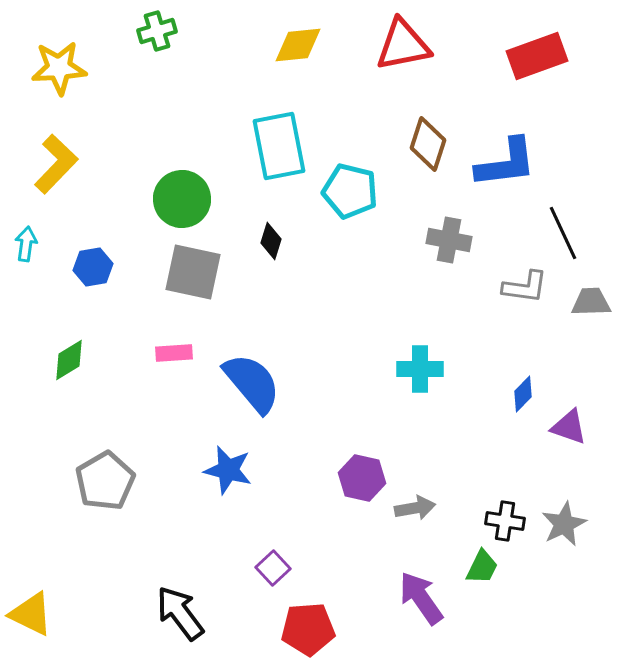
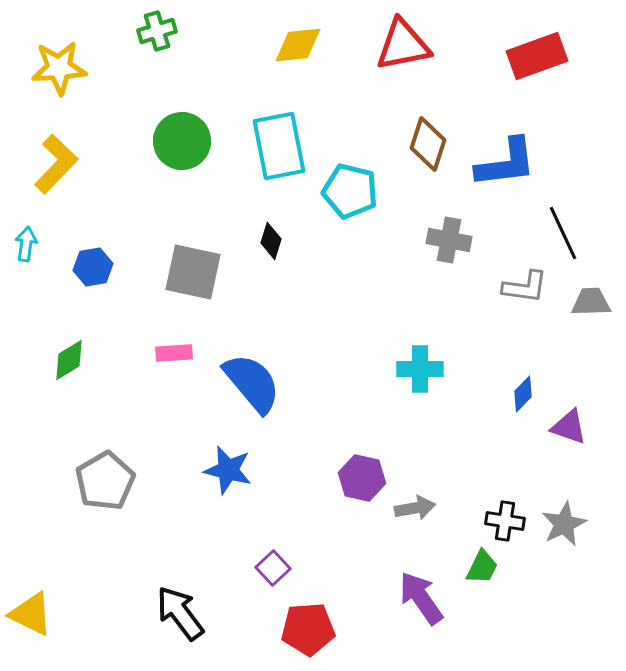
green circle: moved 58 px up
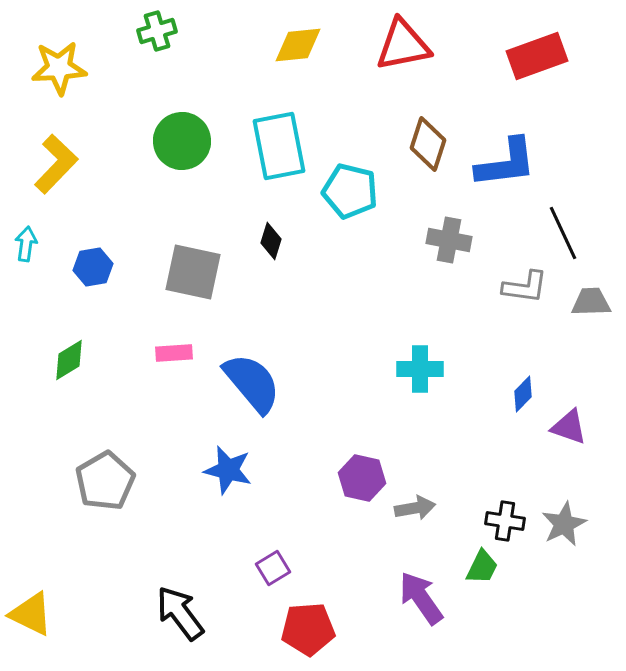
purple square: rotated 12 degrees clockwise
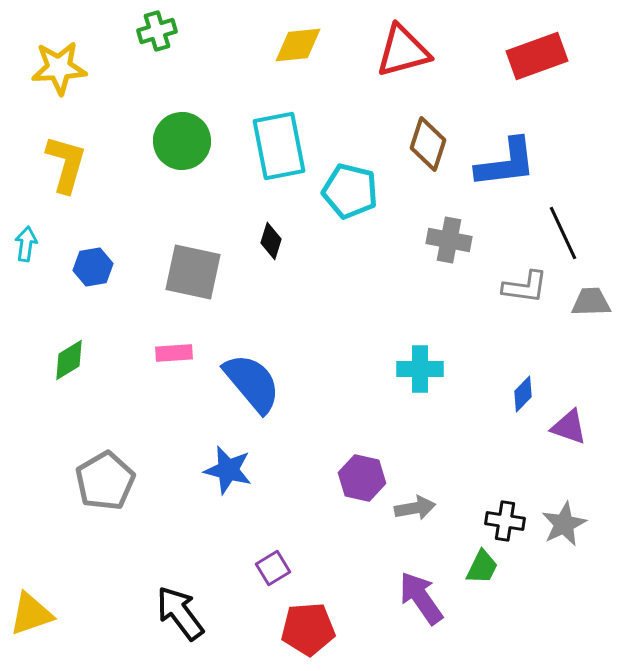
red triangle: moved 6 px down; rotated 4 degrees counterclockwise
yellow L-shape: moved 10 px right; rotated 28 degrees counterclockwise
yellow triangle: rotated 45 degrees counterclockwise
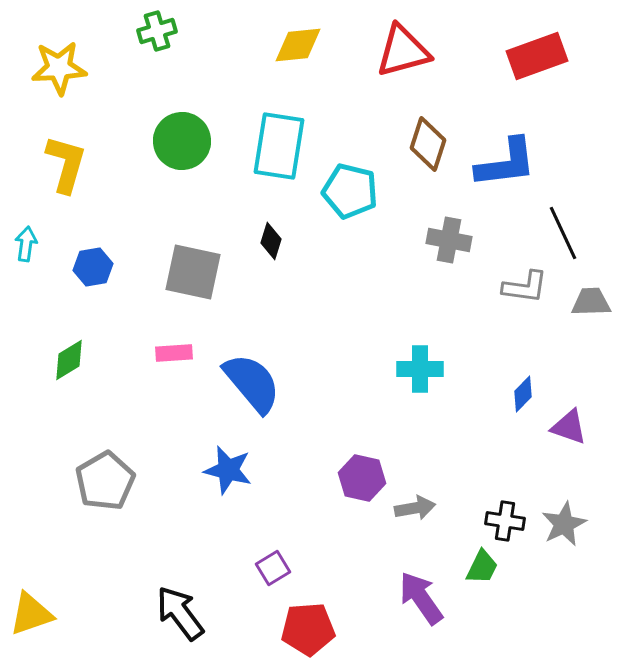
cyan rectangle: rotated 20 degrees clockwise
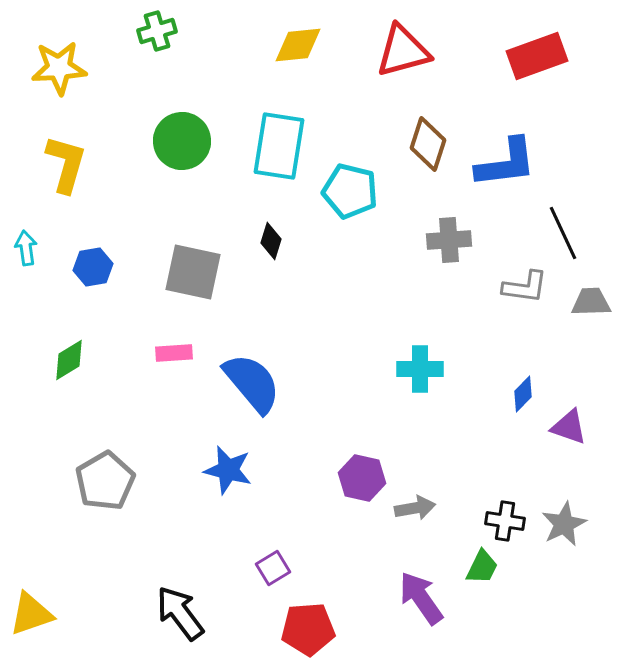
gray cross: rotated 15 degrees counterclockwise
cyan arrow: moved 4 px down; rotated 16 degrees counterclockwise
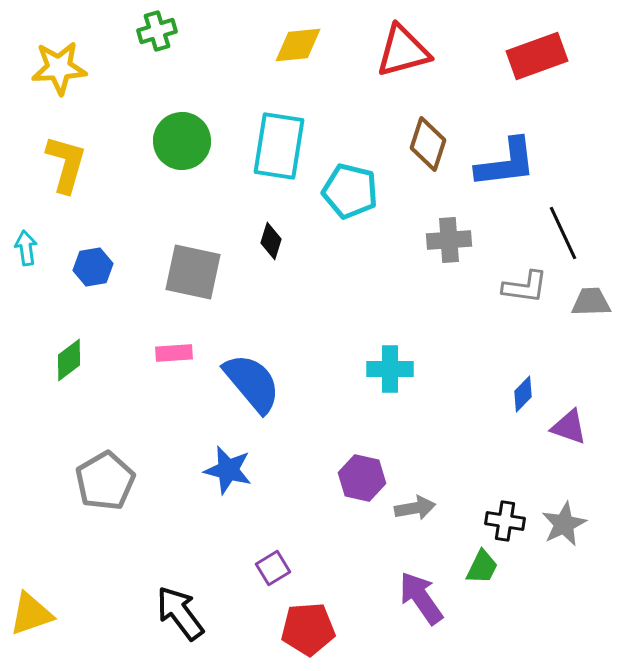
green diamond: rotated 6 degrees counterclockwise
cyan cross: moved 30 px left
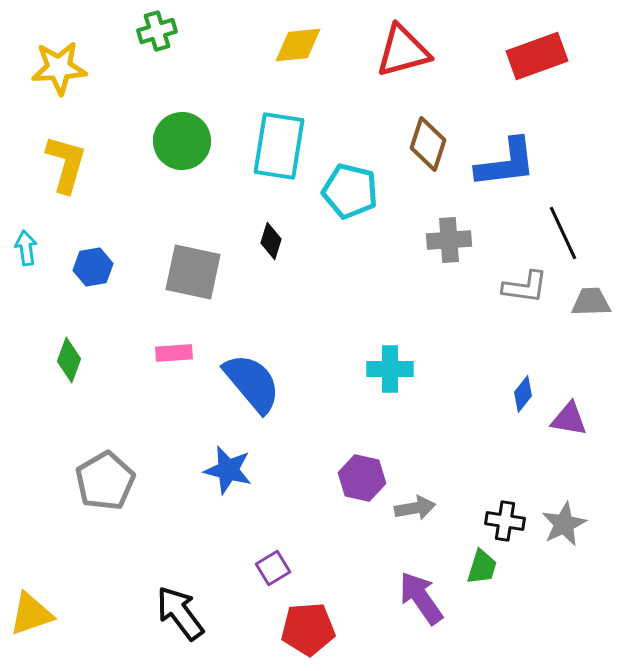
green diamond: rotated 33 degrees counterclockwise
blue diamond: rotated 6 degrees counterclockwise
purple triangle: moved 8 px up; rotated 9 degrees counterclockwise
green trapezoid: rotated 9 degrees counterclockwise
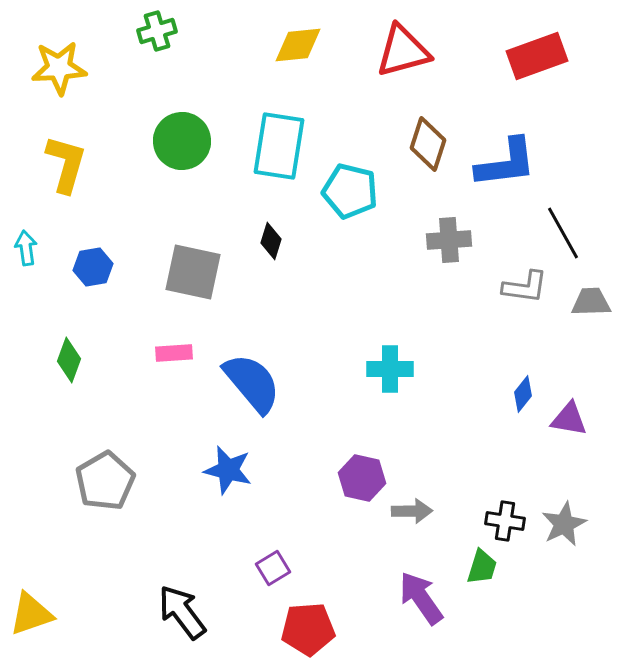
black line: rotated 4 degrees counterclockwise
gray arrow: moved 3 px left, 3 px down; rotated 9 degrees clockwise
black arrow: moved 2 px right, 1 px up
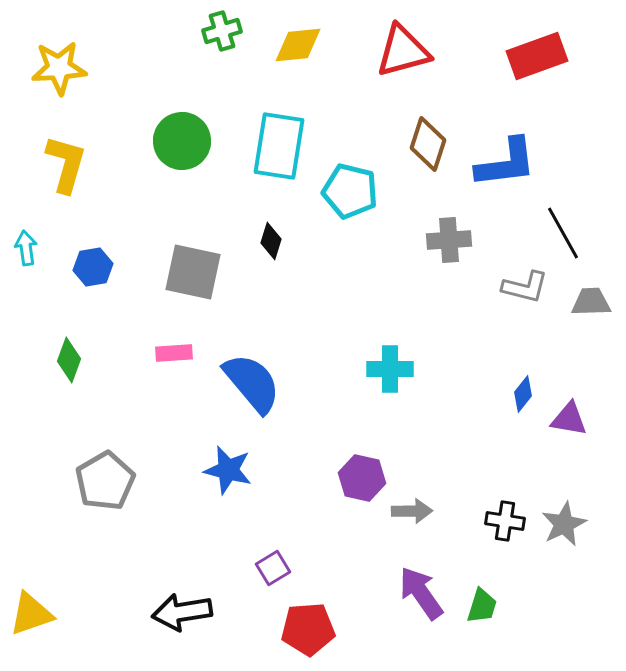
green cross: moved 65 px right
gray L-shape: rotated 6 degrees clockwise
green trapezoid: moved 39 px down
purple arrow: moved 5 px up
black arrow: rotated 62 degrees counterclockwise
